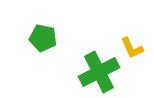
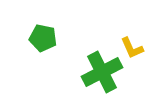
green cross: moved 3 px right
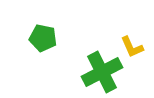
yellow L-shape: moved 1 px up
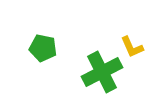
green pentagon: moved 10 px down
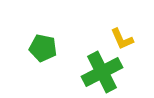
yellow L-shape: moved 10 px left, 8 px up
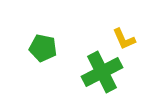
yellow L-shape: moved 2 px right
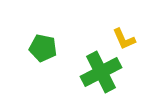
green cross: moved 1 px left
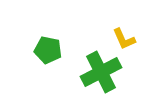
green pentagon: moved 5 px right, 2 px down
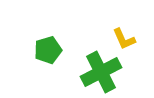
green pentagon: rotated 28 degrees counterclockwise
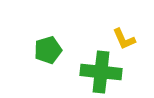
green cross: rotated 33 degrees clockwise
